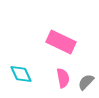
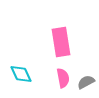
pink rectangle: rotated 56 degrees clockwise
gray semicircle: rotated 18 degrees clockwise
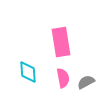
cyan diamond: moved 7 px right, 2 px up; rotated 20 degrees clockwise
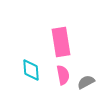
cyan diamond: moved 3 px right, 2 px up
pink semicircle: moved 3 px up
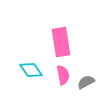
cyan diamond: rotated 30 degrees counterclockwise
